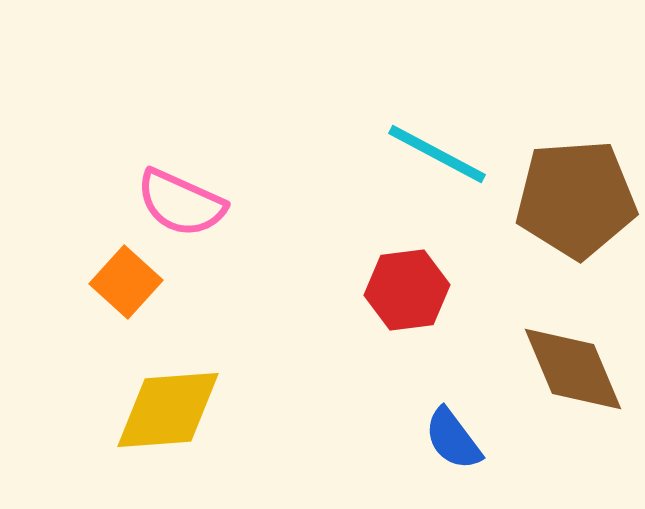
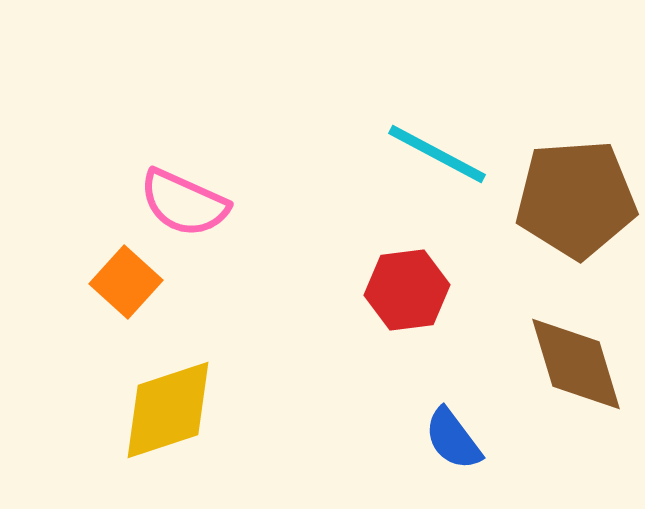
pink semicircle: moved 3 px right
brown diamond: moved 3 px right, 5 px up; rotated 6 degrees clockwise
yellow diamond: rotated 14 degrees counterclockwise
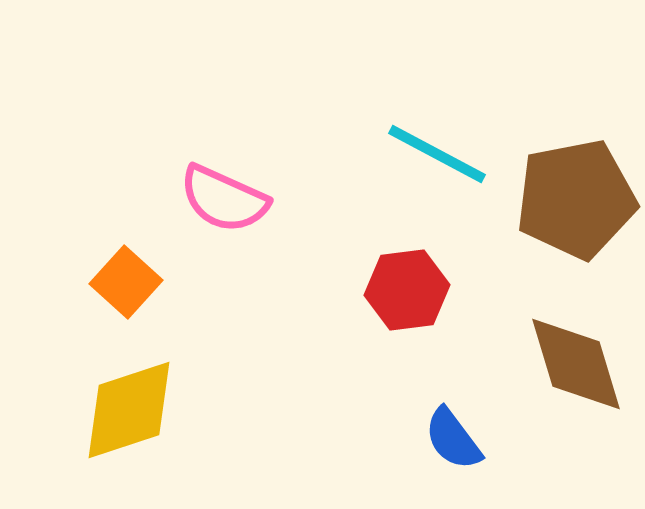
brown pentagon: rotated 7 degrees counterclockwise
pink semicircle: moved 40 px right, 4 px up
yellow diamond: moved 39 px left
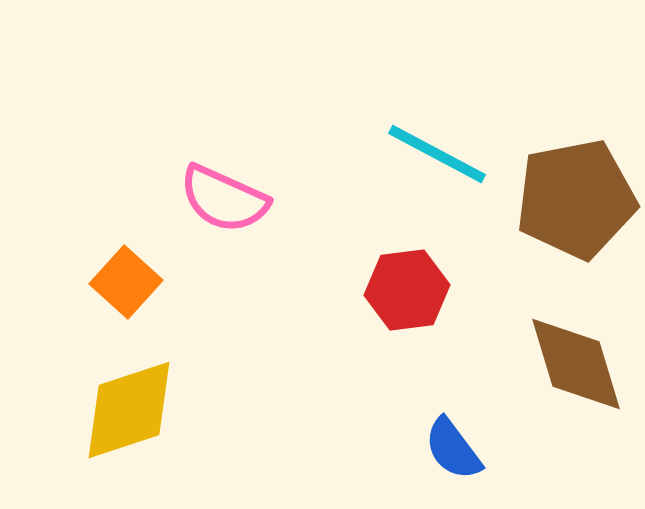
blue semicircle: moved 10 px down
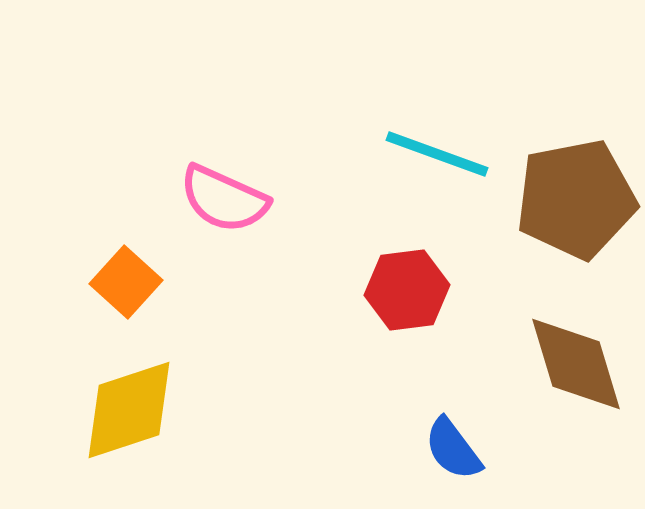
cyan line: rotated 8 degrees counterclockwise
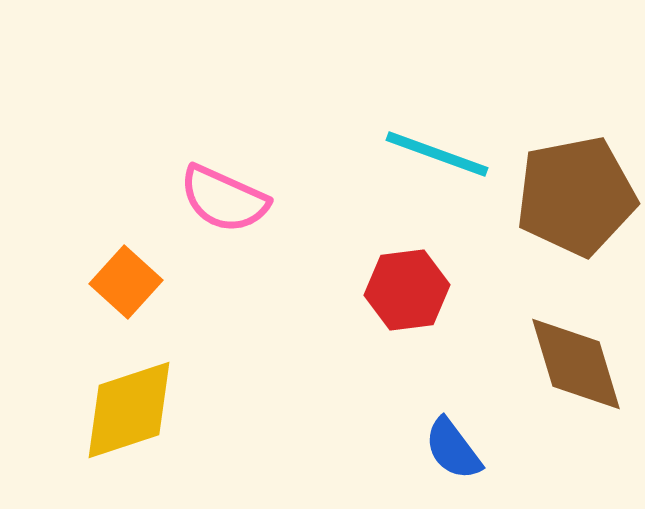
brown pentagon: moved 3 px up
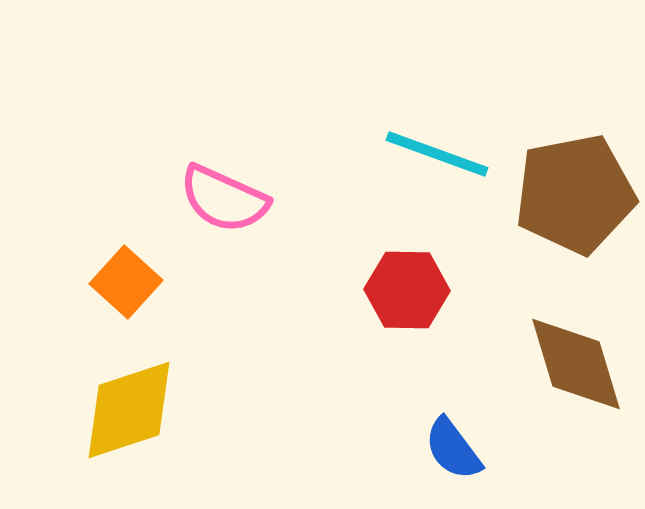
brown pentagon: moved 1 px left, 2 px up
red hexagon: rotated 8 degrees clockwise
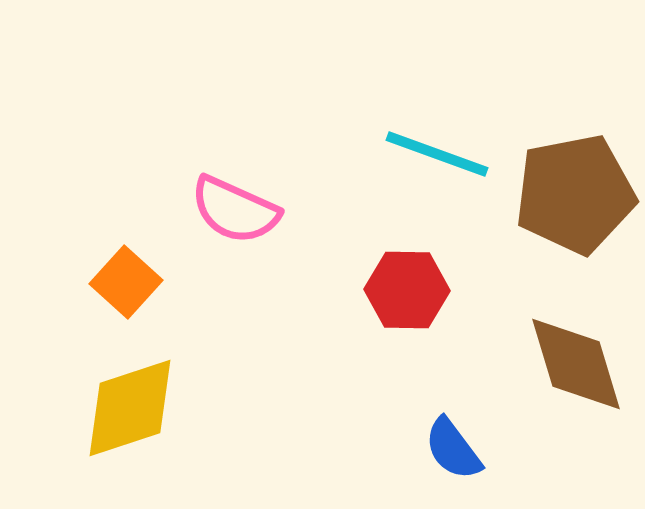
pink semicircle: moved 11 px right, 11 px down
yellow diamond: moved 1 px right, 2 px up
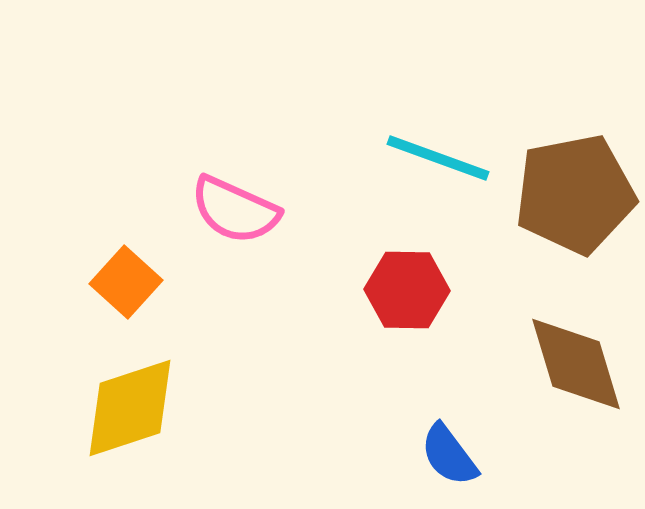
cyan line: moved 1 px right, 4 px down
blue semicircle: moved 4 px left, 6 px down
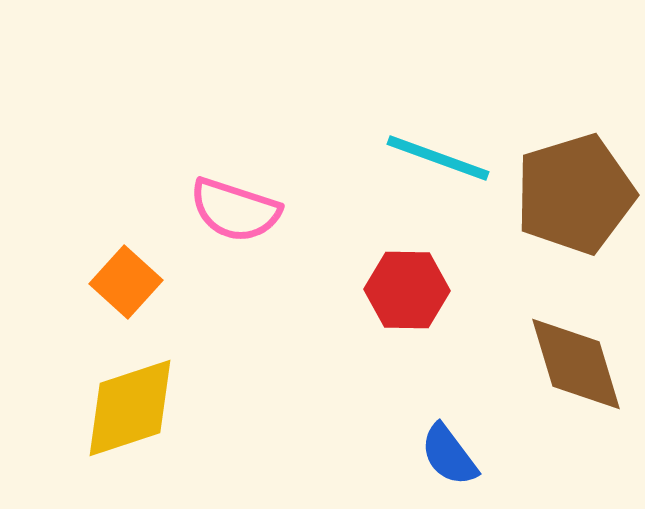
brown pentagon: rotated 6 degrees counterclockwise
pink semicircle: rotated 6 degrees counterclockwise
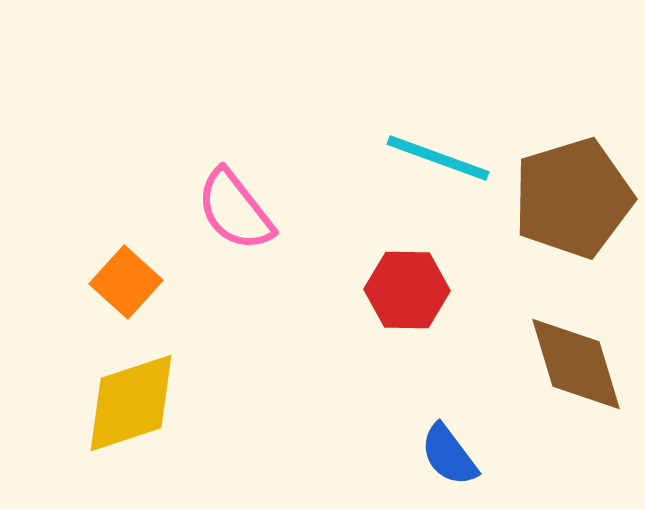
brown pentagon: moved 2 px left, 4 px down
pink semicircle: rotated 34 degrees clockwise
yellow diamond: moved 1 px right, 5 px up
